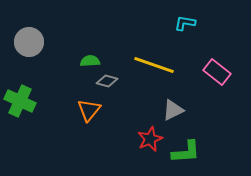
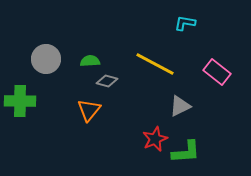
gray circle: moved 17 px right, 17 px down
yellow line: moved 1 px right, 1 px up; rotated 9 degrees clockwise
green cross: rotated 24 degrees counterclockwise
gray triangle: moved 7 px right, 4 px up
red star: moved 5 px right
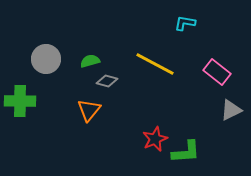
green semicircle: rotated 12 degrees counterclockwise
gray triangle: moved 51 px right, 4 px down
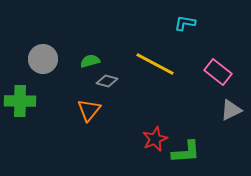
gray circle: moved 3 px left
pink rectangle: moved 1 px right
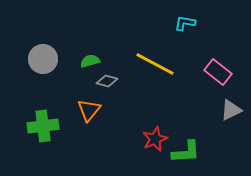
green cross: moved 23 px right, 25 px down; rotated 8 degrees counterclockwise
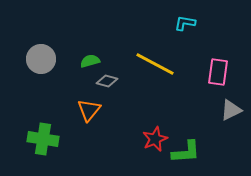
gray circle: moved 2 px left
pink rectangle: rotated 60 degrees clockwise
green cross: moved 13 px down; rotated 16 degrees clockwise
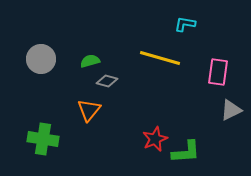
cyan L-shape: moved 1 px down
yellow line: moved 5 px right, 6 px up; rotated 12 degrees counterclockwise
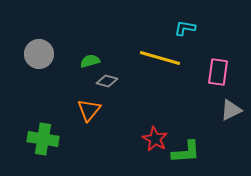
cyan L-shape: moved 4 px down
gray circle: moved 2 px left, 5 px up
red star: rotated 20 degrees counterclockwise
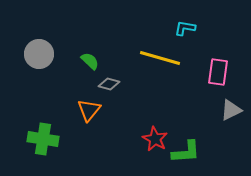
green semicircle: rotated 60 degrees clockwise
gray diamond: moved 2 px right, 3 px down
